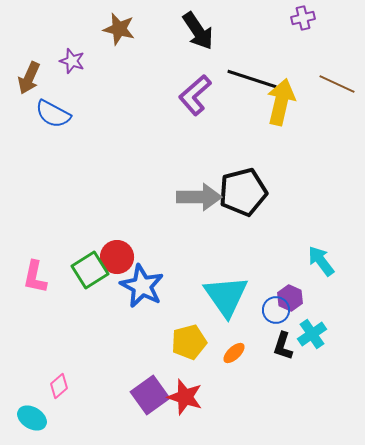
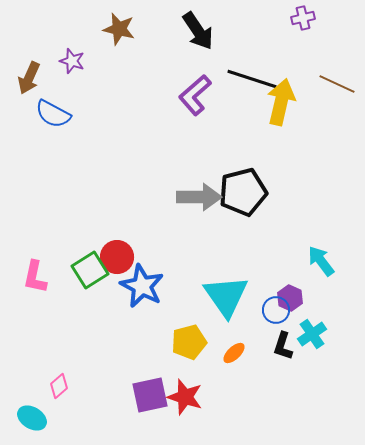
purple square: rotated 24 degrees clockwise
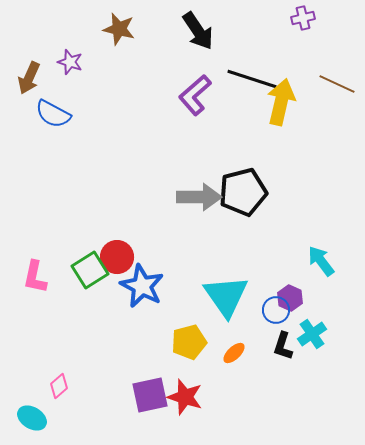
purple star: moved 2 px left, 1 px down
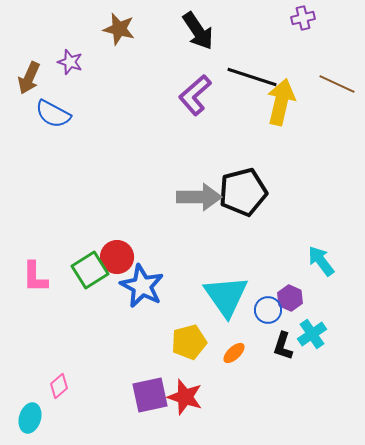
black line: moved 2 px up
pink L-shape: rotated 12 degrees counterclockwise
blue circle: moved 8 px left
cyan ellipse: moved 2 px left; rotated 76 degrees clockwise
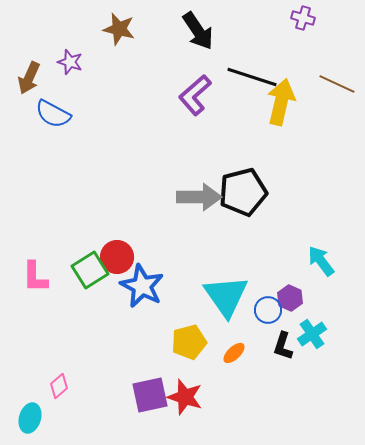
purple cross: rotated 30 degrees clockwise
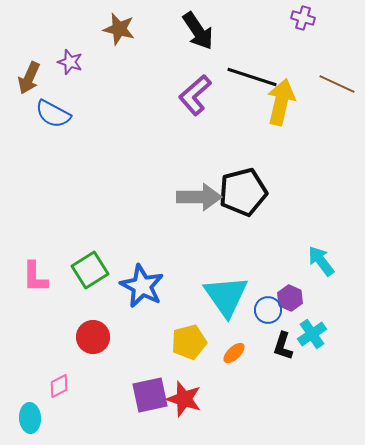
red circle: moved 24 px left, 80 px down
pink diamond: rotated 15 degrees clockwise
red star: moved 1 px left, 2 px down
cyan ellipse: rotated 20 degrees counterclockwise
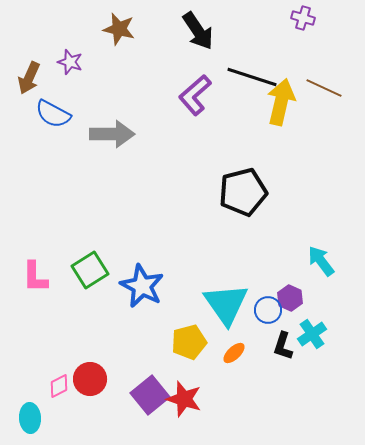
brown line: moved 13 px left, 4 px down
gray arrow: moved 87 px left, 63 px up
cyan triangle: moved 8 px down
red circle: moved 3 px left, 42 px down
purple square: rotated 27 degrees counterclockwise
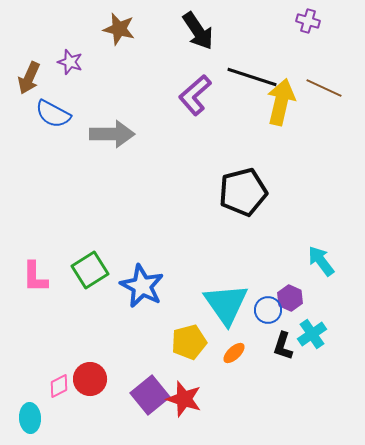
purple cross: moved 5 px right, 3 px down
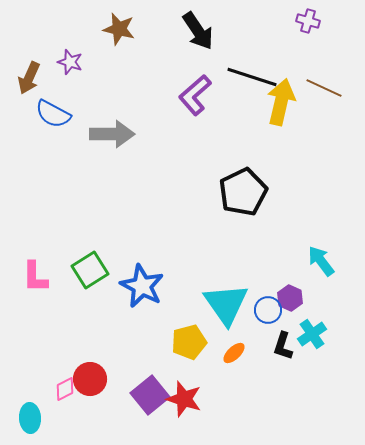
black pentagon: rotated 12 degrees counterclockwise
pink diamond: moved 6 px right, 3 px down
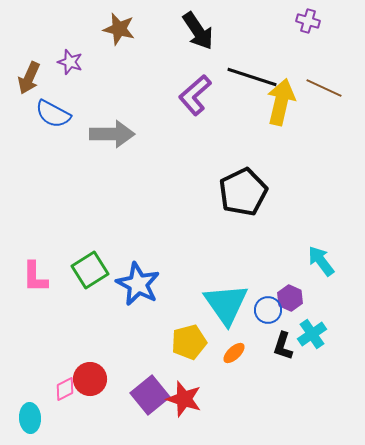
blue star: moved 4 px left, 2 px up
